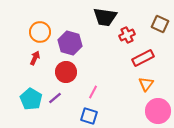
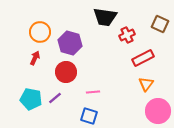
pink line: rotated 56 degrees clockwise
cyan pentagon: rotated 20 degrees counterclockwise
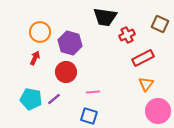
purple line: moved 1 px left, 1 px down
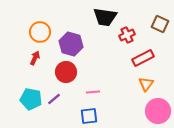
purple hexagon: moved 1 px right, 1 px down
blue square: rotated 24 degrees counterclockwise
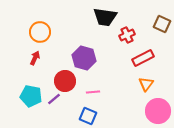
brown square: moved 2 px right
purple hexagon: moved 13 px right, 14 px down
red circle: moved 1 px left, 9 px down
cyan pentagon: moved 3 px up
blue square: moved 1 px left; rotated 30 degrees clockwise
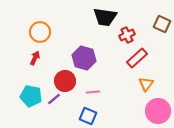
red rectangle: moved 6 px left; rotated 15 degrees counterclockwise
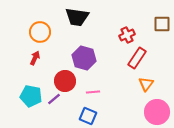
black trapezoid: moved 28 px left
brown square: rotated 24 degrees counterclockwise
red rectangle: rotated 15 degrees counterclockwise
pink circle: moved 1 px left, 1 px down
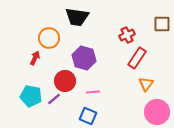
orange circle: moved 9 px right, 6 px down
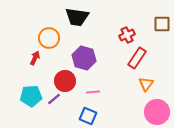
cyan pentagon: rotated 15 degrees counterclockwise
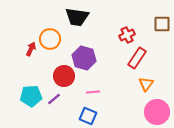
orange circle: moved 1 px right, 1 px down
red arrow: moved 4 px left, 9 px up
red circle: moved 1 px left, 5 px up
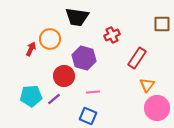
red cross: moved 15 px left
orange triangle: moved 1 px right, 1 px down
pink circle: moved 4 px up
